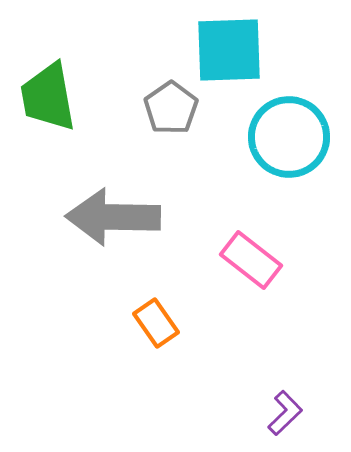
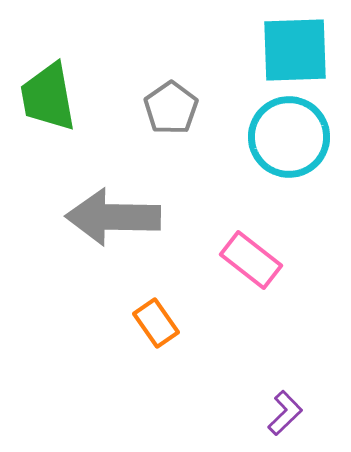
cyan square: moved 66 px right
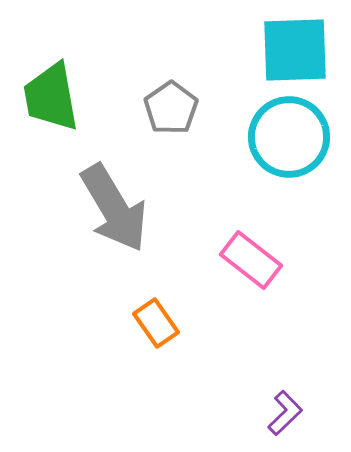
green trapezoid: moved 3 px right
gray arrow: moved 1 px right, 9 px up; rotated 122 degrees counterclockwise
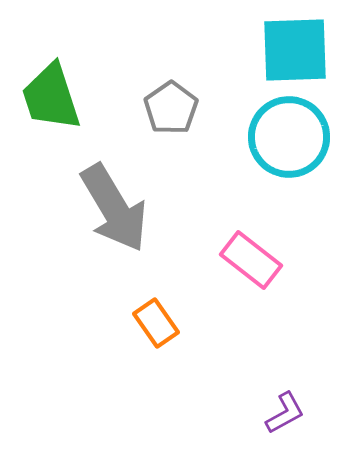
green trapezoid: rotated 8 degrees counterclockwise
purple L-shape: rotated 15 degrees clockwise
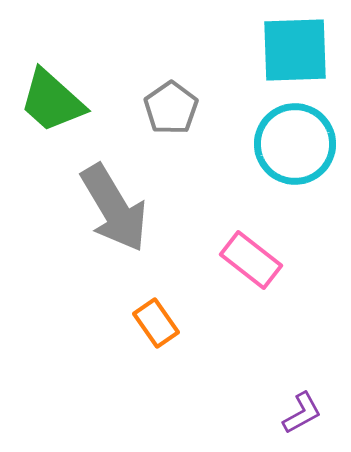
green trapezoid: moved 1 px right, 4 px down; rotated 30 degrees counterclockwise
cyan circle: moved 6 px right, 7 px down
purple L-shape: moved 17 px right
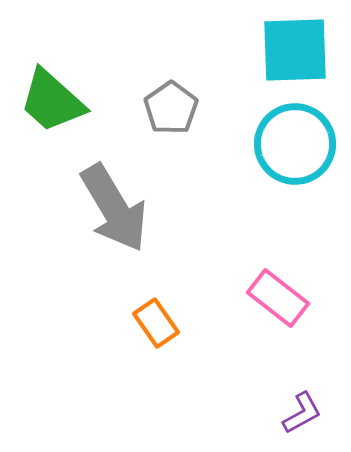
pink rectangle: moved 27 px right, 38 px down
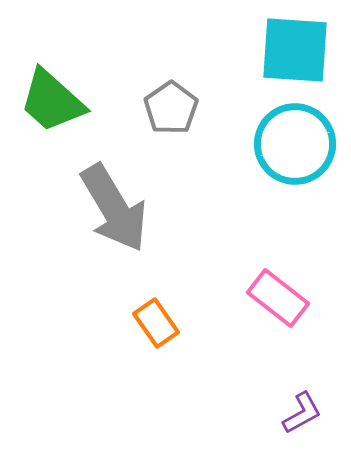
cyan square: rotated 6 degrees clockwise
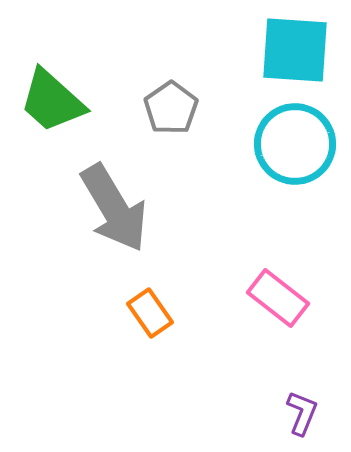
orange rectangle: moved 6 px left, 10 px up
purple L-shape: rotated 39 degrees counterclockwise
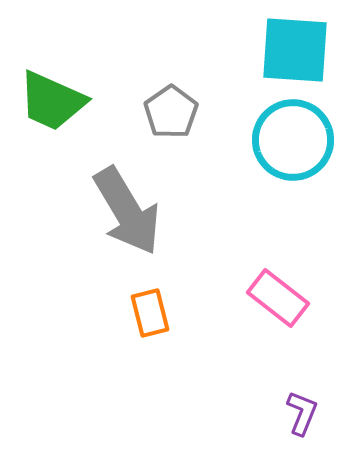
green trapezoid: rotated 18 degrees counterclockwise
gray pentagon: moved 4 px down
cyan circle: moved 2 px left, 4 px up
gray arrow: moved 13 px right, 3 px down
orange rectangle: rotated 21 degrees clockwise
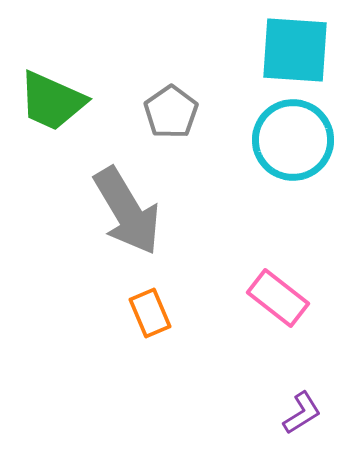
orange rectangle: rotated 9 degrees counterclockwise
purple L-shape: rotated 36 degrees clockwise
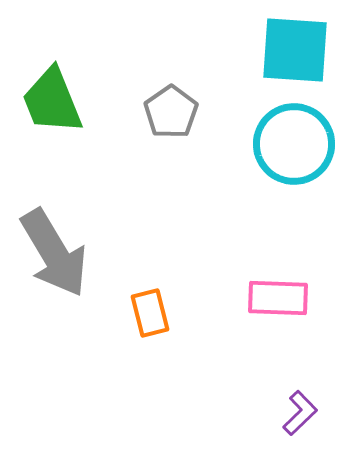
green trapezoid: rotated 44 degrees clockwise
cyan circle: moved 1 px right, 4 px down
gray arrow: moved 73 px left, 42 px down
pink rectangle: rotated 36 degrees counterclockwise
orange rectangle: rotated 9 degrees clockwise
purple L-shape: moved 2 px left; rotated 12 degrees counterclockwise
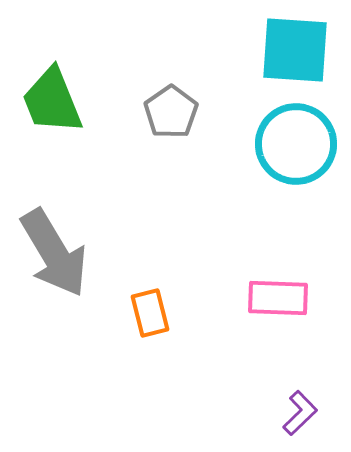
cyan circle: moved 2 px right
